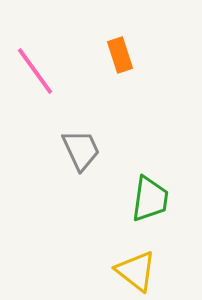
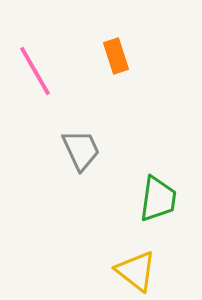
orange rectangle: moved 4 px left, 1 px down
pink line: rotated 6 degrees clockwise
green trapezoid: moved 8 px right
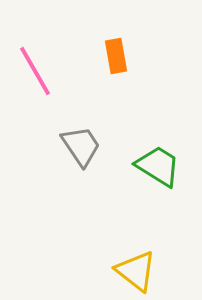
orange rectangle: rotated 8 degrees clockwise
gray trapezoid: moved 4 px up; rotated 9 degrees counterclockwise
green trapezoid: moved 33 px up; rotated 66 degrees counterclockwise
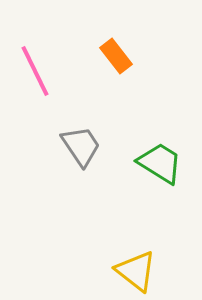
orange rectangle: rotated 28 degrees counterclockwise
pink line: rotated 4 degrees clockwise
green trapezoid: moved 2 px right, 3 px up
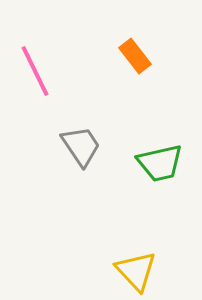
orange rectangle: moved 19 px right
green trapezoid: rotated 135 degrees clockwise
yellow triangle: rotated 9 degrees clockwise
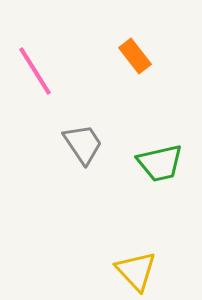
pink line: rotated 6 degrees counterclockwise
gray trapezoid: moved 2 px right, 2 px up
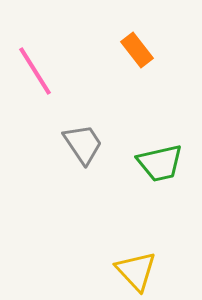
orange rectangle: moved 2 px right, 6 px up
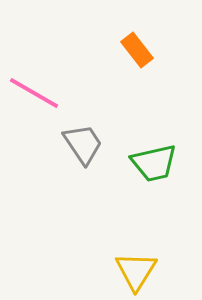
pink line: moved 1 px left, 22 px down; rotated 28 degrees counterclockwise
green trapezoid: moved 6 px left
yellow triangle: rotated 15 degrees clockwise
